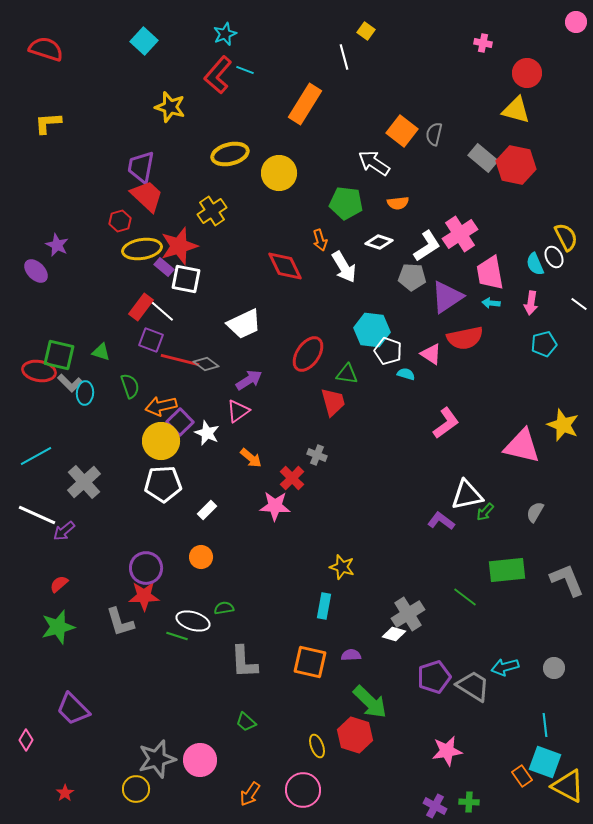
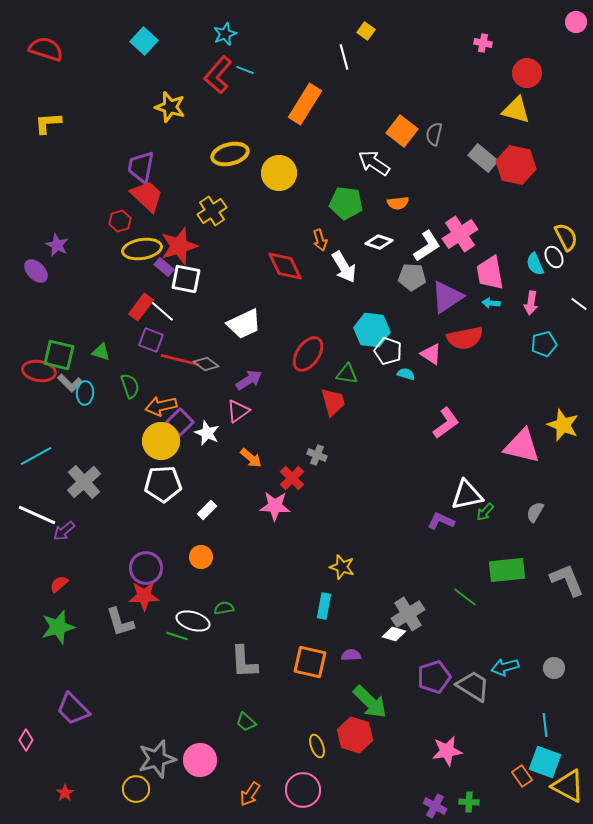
purple L-shape at (441, 521): rotated 12 degrees counterclockwise
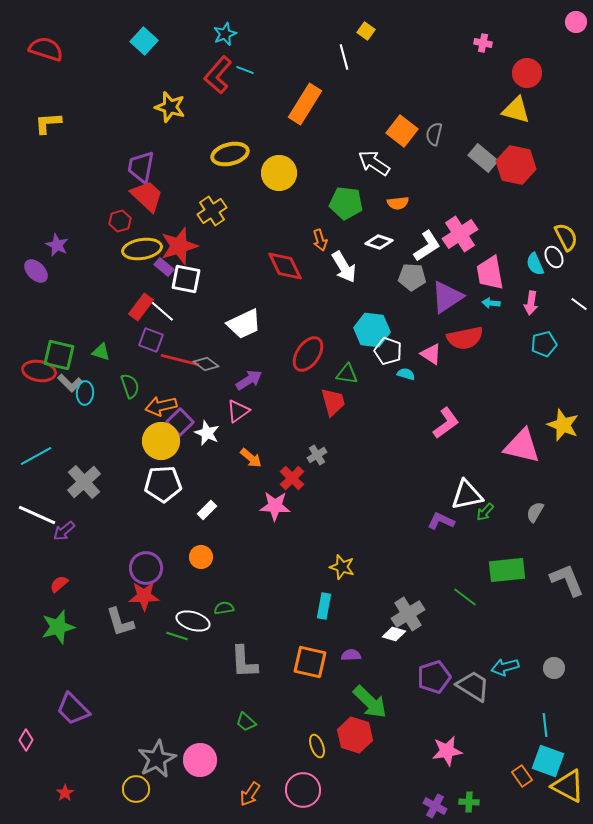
gray cross at (317, 455): rotated 36 degrees clockwise
gray star at (157, 759): rotated 12 degrees counterclockwise
cyan square at (545, 762): moved 3 px right, 1 px up
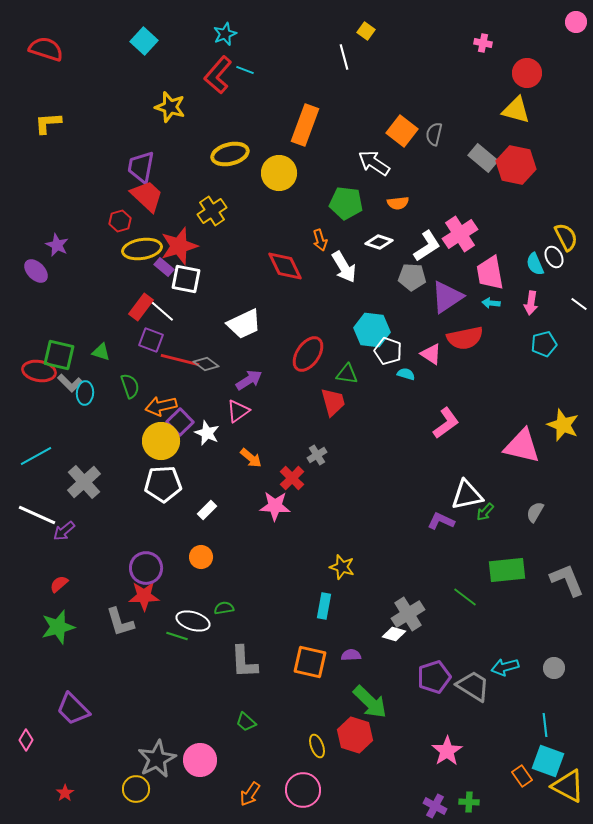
orange rectangle at (305, 104): moved 21 px down; rotated 12 degrees counterclockwise
pink star at (447, 751): rotated 24 degrees counterclockwise
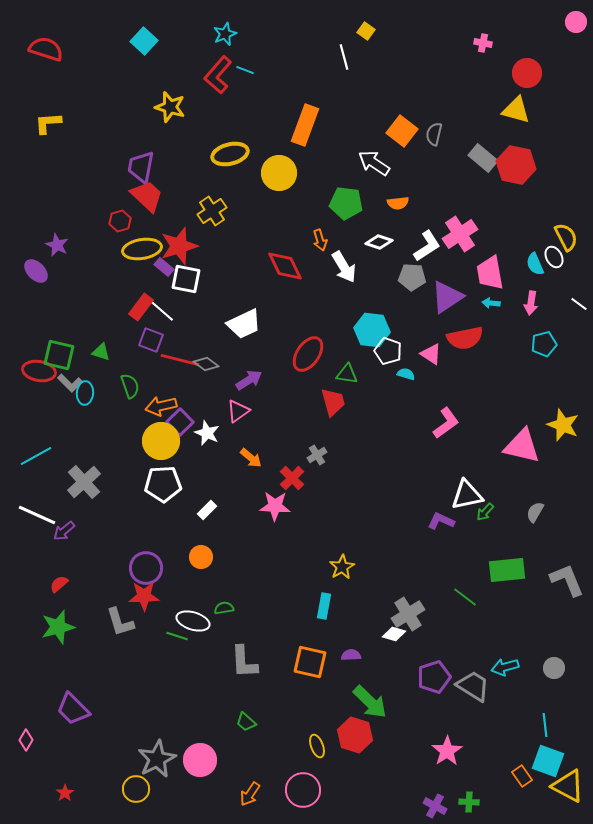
yellow star at (342, 567): rotated 25 degrees clockwise
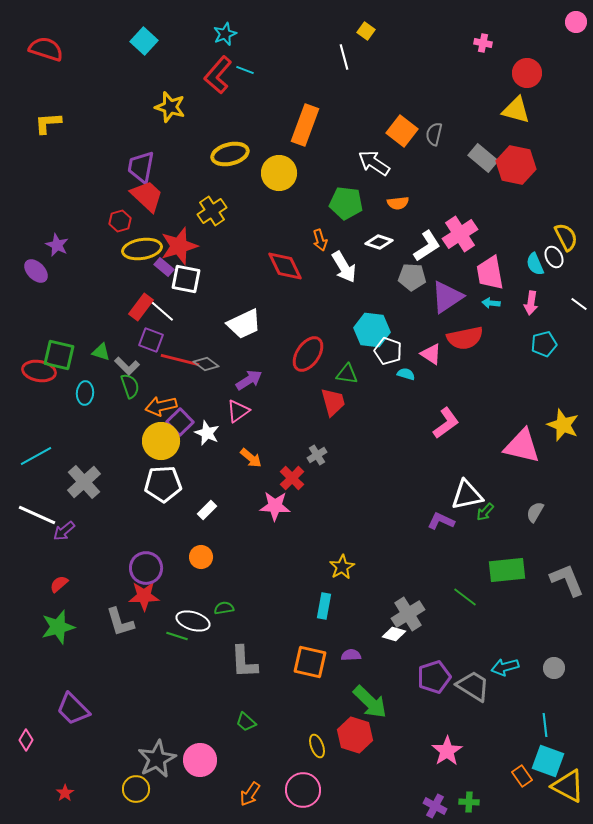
gray L-shape at (70, 383): moved 57 px right, 17 px up
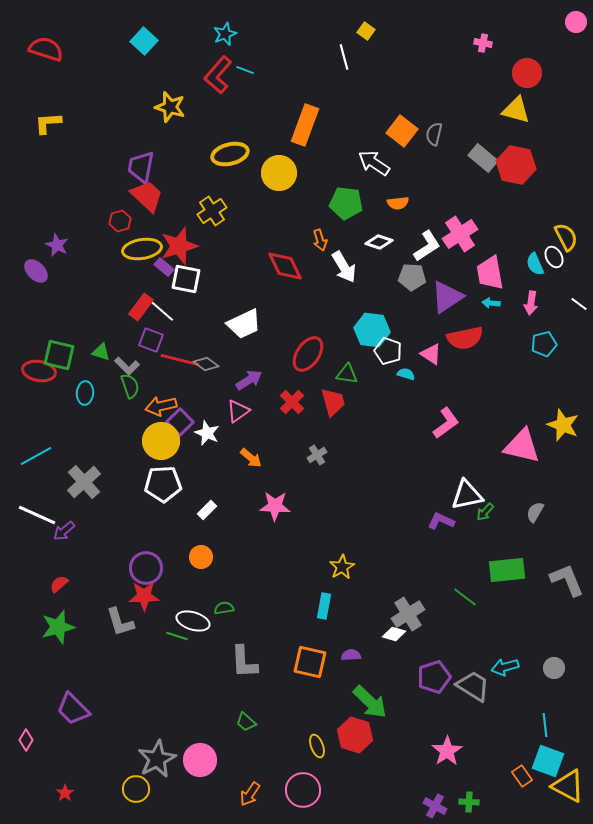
red cross at (292, 478): moved 76 px up
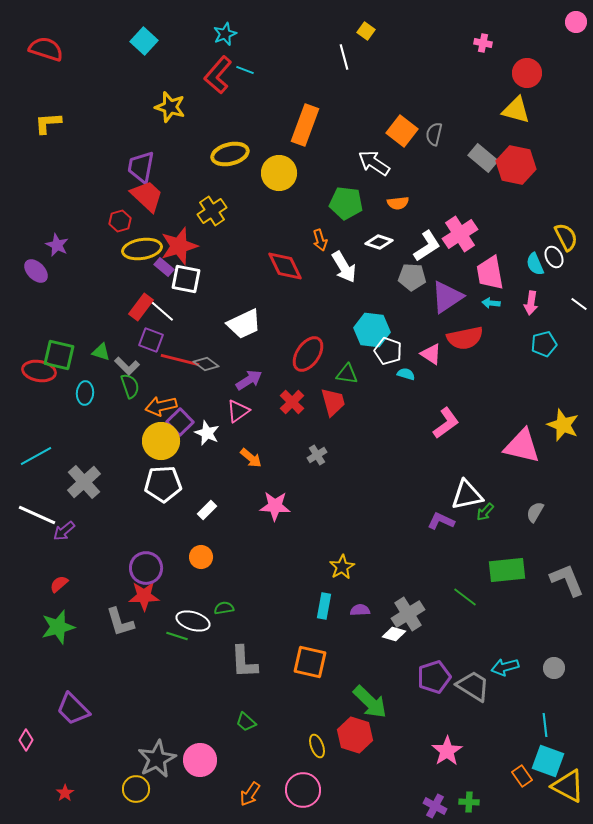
purple semicircle at (351, 655): moved 9 px right, 45 px up
